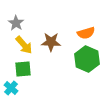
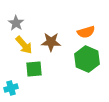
orange semicircle: moved 1 px up
green square: moved 11 px right
cyan cross: rotated 32 degrees clockwise
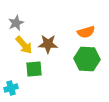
gray star: rotated 14 degrees clockwise
brown star: moved 3 px left, 2 px down
green hexagon: rotated 20 degrees counterclockwise
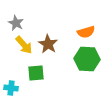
gray star: rotated 21 degrees counterclockwise
brown star: rotated 30 degrees clockwise
green square: moved 2 px right, 4 px down
cyan cross: rotated 24 degrees clockwise
